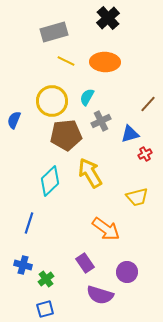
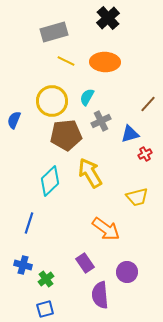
purple semicircle: rotated 68 degrees clockwise
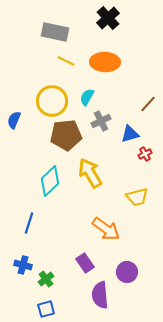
gray rectangle: moved 1 px right; rotated 28 degrees clockwise
blue square: moved 1 px right
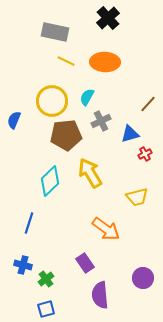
purple circle: moved 16 px right, 6 px down
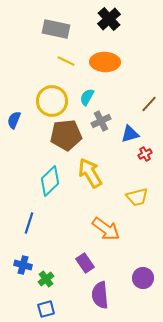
black cross: moved 1 px right, 1 px down
gray rectangle: moved 1 px right, 3 px up
brown line: moved 1 px right
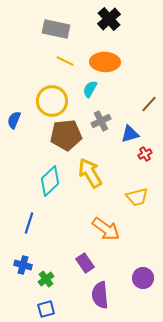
yellow line: moved 1 px left
cyan semicircle: moved 3 px right, 8 px up
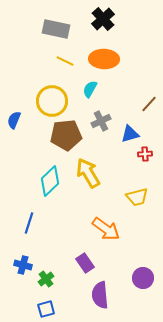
black cross: moved 6 px left
orange ellipse: moved 1 px left, 3 px up
red cross: rotated 24 degrees clockwise
yellow arrow: moved 2 px left
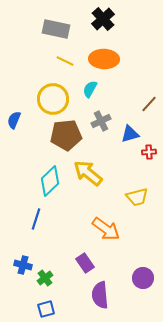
yellow circle: moved 1 px right, 2 px up
red cross: moved 4 px right, 2 px up
yellow arrow: rotated 20 degrees counterclockwise
blue line: moved 7 px right, 4 px up
green cross: moved 1 px left, 1 px up
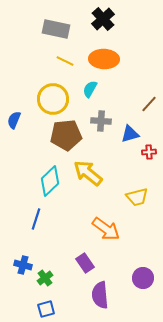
gray cross: rotated 30 degrees clockwise
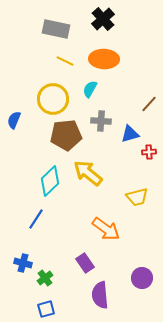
blue line: rotated 15 degrees clockwise
blue cross: moved 2 px up
purple circle: moved 1 px left
